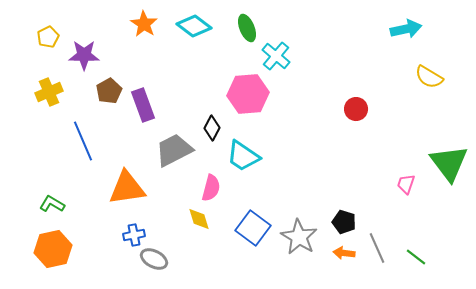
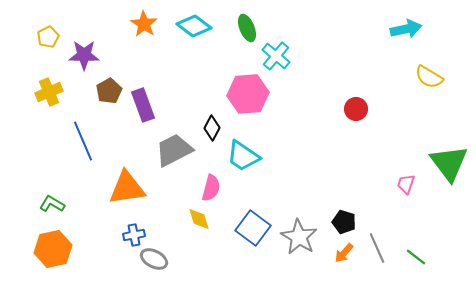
orange arrow: rotated 55 degrees counterclockwise
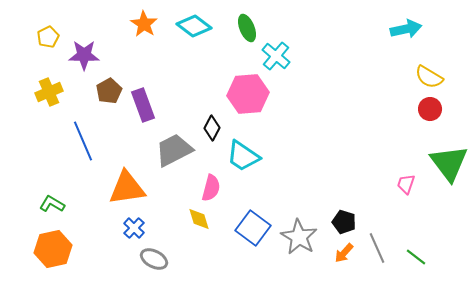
red circle: moved 74 px right
blue cross: moved 7 px up; rotated 35 degrees counterclockwise
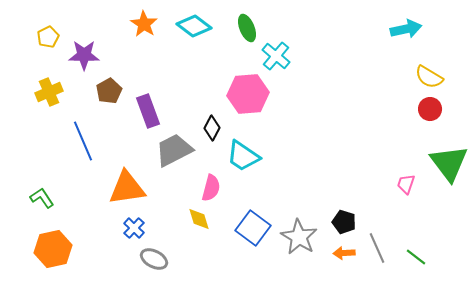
purple rectangle: moved 5 px right, 6 px down
green L-shape: moved 10 px left, 6 px up; rotated 25 degrees clockwise
orange arrow: rotated 45 degrees clockwise
